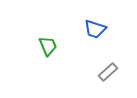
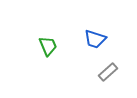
blue trapezoid: moved 10 px down
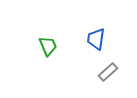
blue trapezoid: moved 1 px right; rotated 80 degrees clockwise
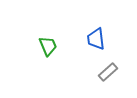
blue trapezoid: rotated 15 degrees counterclockwise
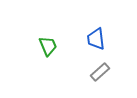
gray rectangle: moved 8 px left
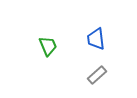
gray rectangle: moved 3 px left, 3 px down
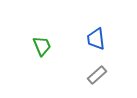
green trapezoid: moved 6 px left
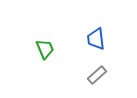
green trapezoid: moved 3 px right, 3 px down
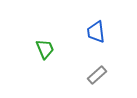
blue trapezoid: moved 7 px up
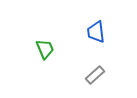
gray rectangle: moved 2 px left
